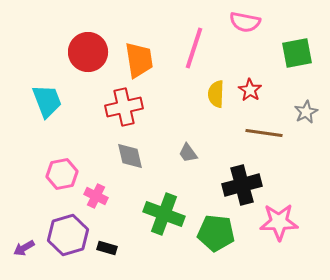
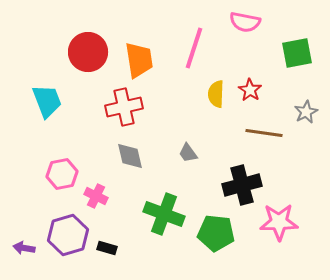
purple arrow: rotated 40 degrees clockwise
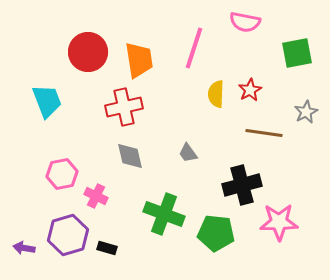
red star: rotated 10 degrees clockwise
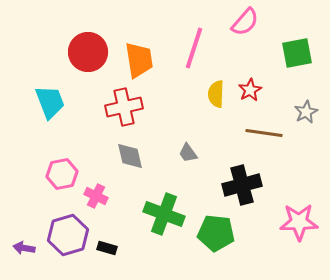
pink semicircle: rotated 60 degrees counterclockwise
cyan trapezoid: moved 3 px right, 1 px down
pink star: moved 20 px right
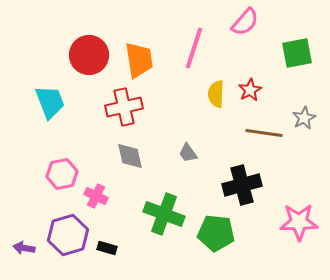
red circle: moved 1 px right, 3 px down
gray star: moved 2 px left, 6 px down
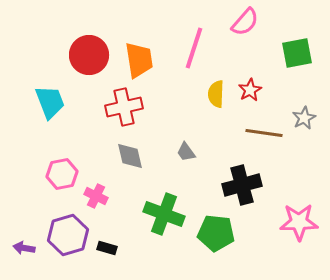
gray trapezoid: moved 2 px left, 1 px up
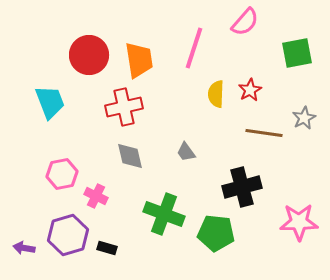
black cross: moved 2 px down
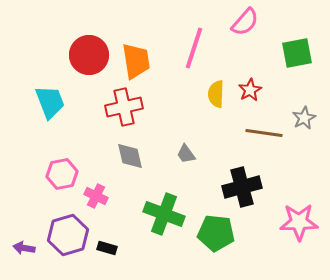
orange trapezoid: moved 3 px left, 1 px down
gray trapezoid: moved 2 px down
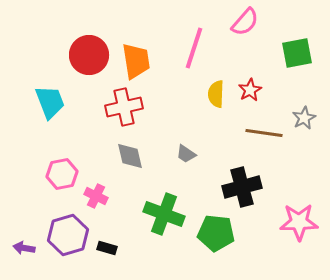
gray trapezoid: rotated 20 degrees counterclockwise
